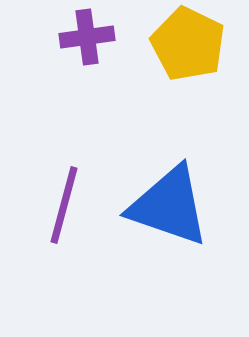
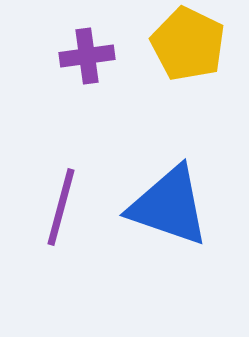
purple cross: moved 19 px down
purple line: moved 3 px left, 2 px down
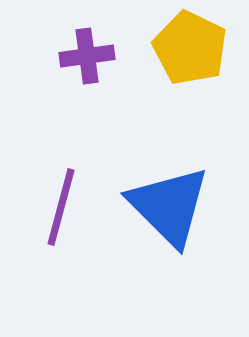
yellow pentagon: moved 2 px right, 4 px down
blue triangle: rotated 26 degrees clockwise
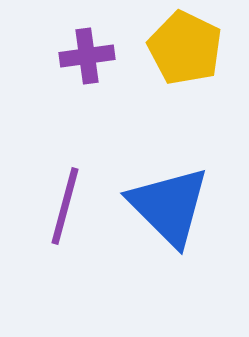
yellow pentagon: moved 5 px left
purple line: moved 4 px right, 1 px up
